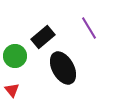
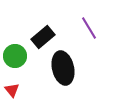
black ellipse: rotated 16 degrees clockwise
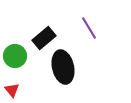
black rectangle: moved 1 px right, 1 px down
black ellipse: moved 1 px up
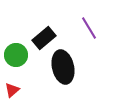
green circle: moved 1 px right, 1 px up
red triangle: rotated 28 degrees clockwise
